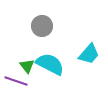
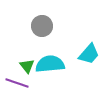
cyan semicircle: rotated 32 degrees counterclockwise
purple line: moved 1 px right, 2 px down
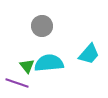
cyan semicircle: moved 1 px left, 1 px up
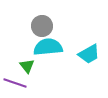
cyan trapezoid: rotated 20 degrees clockwise
cyan semicircle: moved 1 px left, 16 px up
purple line: moved 2 px left
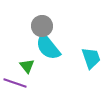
cyan semicircle: rotated 124 degrees counterclockwise
cyan trapezoid: moved 2 px right, 4 px down; rotated 80 degrees counterclockwise
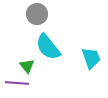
gray circle: moved 5 px left, 12 px up
purple line: moved 2 px right; rotated 15 degrees counterclockwise
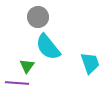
gray circle: moved 1 px right, 3 px down
cyan trapezoid: moved 1 px left, 5 px down
green triangle: rotated 14 degrees clockwise
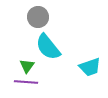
cyan trapezoid: moved 4 px down; rotated 90 degrees clockwise
purple line: moved 9 px right, 1 px up
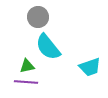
green triangle: rotated 42 degrees clockwise
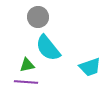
cyan semicircle: moved 1 px down
green triangle: moved 1 px up
